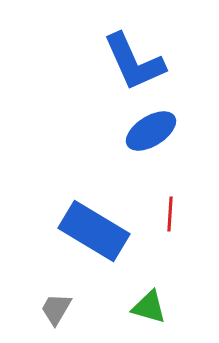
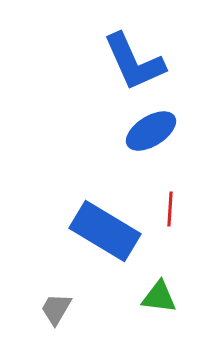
red line: moved 5 px up
blue rectangle: moved 11 px right
green triangle: moved 10 px right, 10 px up; rotated 9 degrees counterclockwise
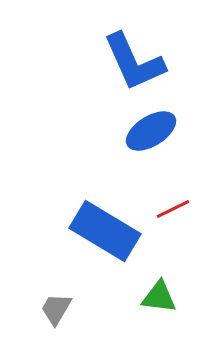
red line: moved 3 px right; rotated 60 degrees clockwise
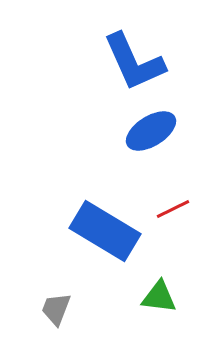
gray trapezoid: rotated 9 degrees counterclockwise
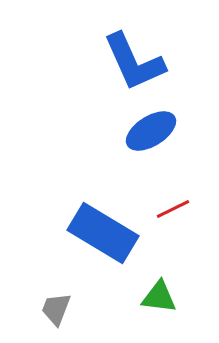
blue rectangle: moved 2 px left, 2 px down
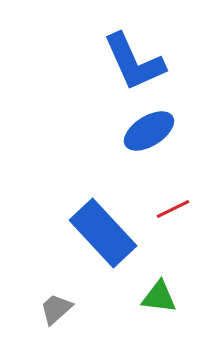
blue ellipse: moved 2 px left
blue rectangle: rotated 16 degrees clockwise
gray trapezoid: rotated 27 degrees clockwise
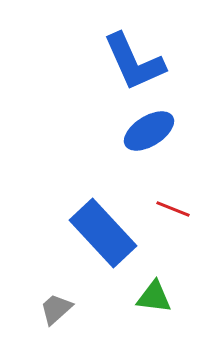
red line: rotated 48 degrees clockwise
green triangle: moved 5 px left
